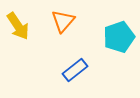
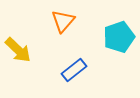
yellow arrow: moved 24 px down; rotated 12 degrees counterclockwise
blue rectangle: moved 1 px left
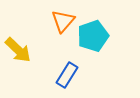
cyan pentagon: moved 26 px left, 1 px up
blue rectangle: moved 7 px left, 5 px down; rotated 20 degrees counterclockwise
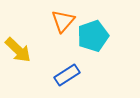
blue rectangle: rotated 25 degrees clockwise
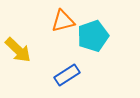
orange triangle: rotated 35 degrees clockwise
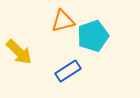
yellow arrow: moved 1 px right, 2 px down
blue rectangle: moved 1 px right, 4 px up
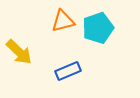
cyan pentagon: moved 5 px right, 8 px up
blue rectangle: rotated 10 degrees clockwise
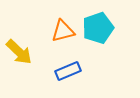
orange triangle: moved 10 px down
